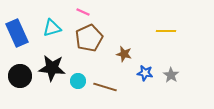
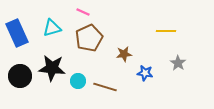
brown star: rotated 21 degrees counterclockwise
gray star: moved 7 px right, 12 px up
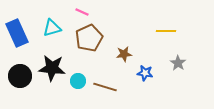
pink line: moved 1 px left
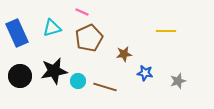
gray star: moved 18 px down; rotated 21 degrees clockwise
black star: moved 2 px right, 3 px down; rotated 16 degrees counterclockwise
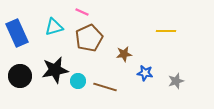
cyan triangle: moved 2 px right, 1 px up
black star: moved 1 px right, 1 px up
gray star: moved 2 px left
